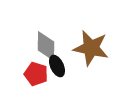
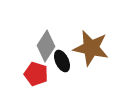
gray diamond: rotated 32 degrees clockwise
black ellipse: moved 5 px right, 5 px up
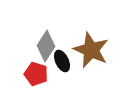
brown star: moved 2 px down; rotated 12 degrees clockwise
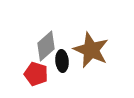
gray diamond: rotated 16 degrees clockwise
black ellipse: rotated 20 degrees clockwise
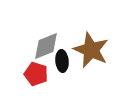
gray diamond: rotated 20 degrees clockwise
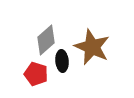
gray diamond: moved 6 px up; rotated 20 degrees counterclockwise
brown star: moved 1 px right, 3 px up
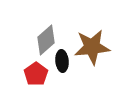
brown star: rotated 30 degrees counterclockwise
red pentagon: rotated 20 degrees clockwise
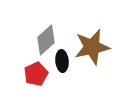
brown star: rotated 6 degrees counterclockwise
red pentagon: rotated 10 degrees clockwise
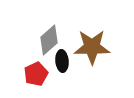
gray diamond: moved 3 px right
brown star: rotated 12 degrees clockwise
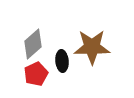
gray diamond: moved 16 px left, 4 px down
